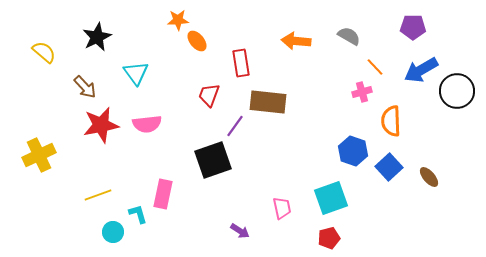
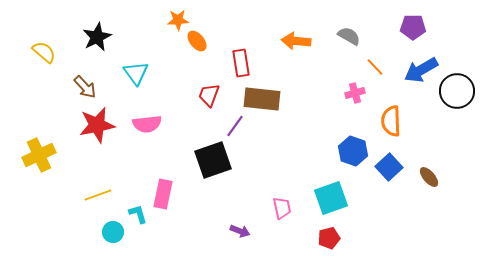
pink cross: moved 7 px left, 1 px down
brown rectangle: moved 6 px left, 3 px up
red star: moved 4 px left
purple arrow: rotated 12 degrees counterclockwise
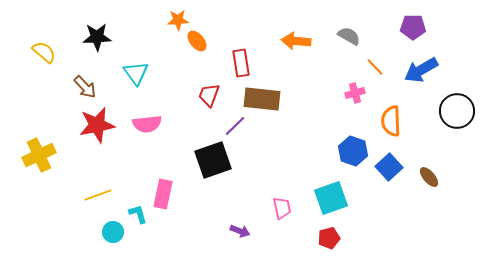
black star: rotated 24 degrees clockwise
black circle: moved 20 px down
purple line: rotated 10 degrees clockwise
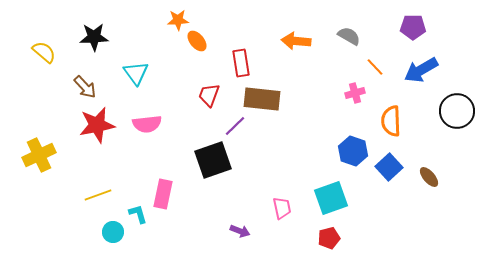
black star: moved 3 px left
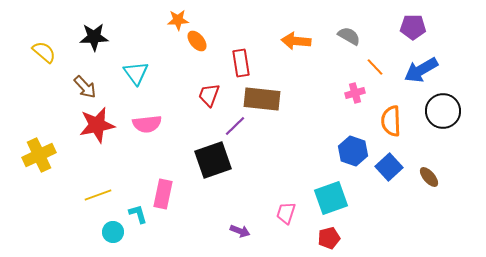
black circle: moved 14 px left
pink trapezoid: moved 4 px right, 5 px down; rotated 150 degrees counterclockwise
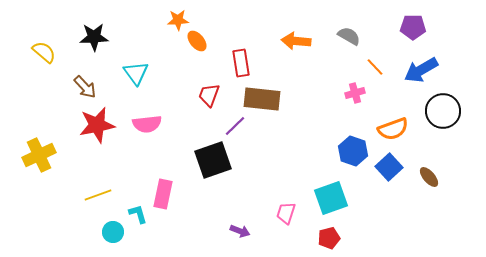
orange semicircle: moved 2 px right, 8 px down; rotated 108 degrees counterclockwise
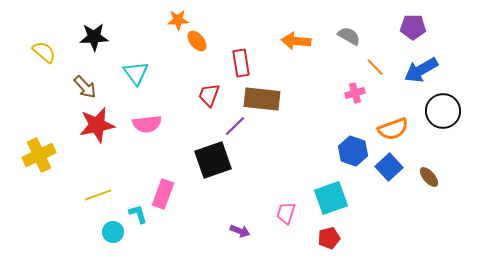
pink rectangle: rotated 8 degrees clockwise
